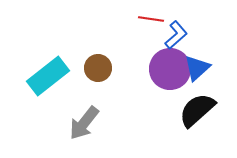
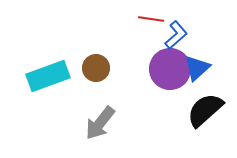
brown circle: moved 2 px left
cyan rectangle: rotated 18 degrees clockwise
black semicircle: moved 8 px right
gray arrow: moved 16 px right
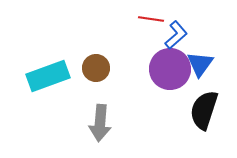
blue triangle: moved 3 px right, 4 px up; rotated 12 degrees counterclockwise
black semicircle: moved 1 px left; rotated 30 degrees counterclockwise
gray arrow: rotated 33 degrees counterclockwise
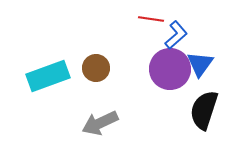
gray arrow: rotated 60 degrees clockwise
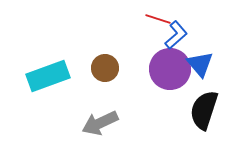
red line: moved 7 px right; rotated 10 degrees clockwise
blue triangle: rotated 16 degrees counterclockwise
brown circle: moved 9 px right
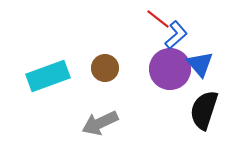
red line: rotated 20 degrees clockwise
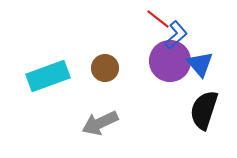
purple circle: moved 8 px up
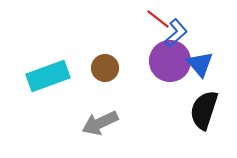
blue L-shape: moved 2 px up
